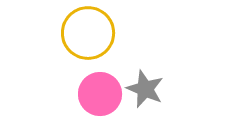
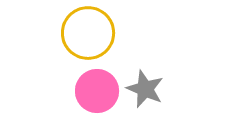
pink circle: moved 3 px left, 3 px up
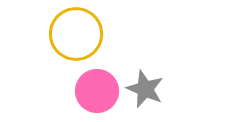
yellow circle: moved 12 px left, 1 px down
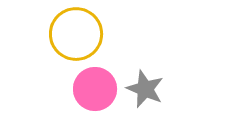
pink circle: moved 2 px left, 2 px up
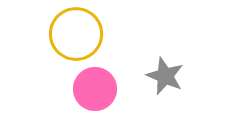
gray star: moved 20 px right, 13 px up
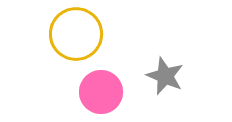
pink circle: moved 6 px right, 3 px down
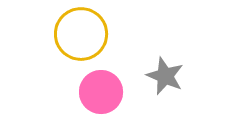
yellow circle: moved 5 px right
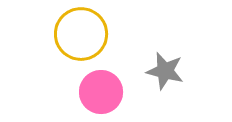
gray star: moved 5 px up; rotated 9 degrees counterclockwise
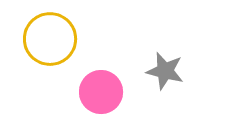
yellow circle: moved 31 px left, 5 px down
